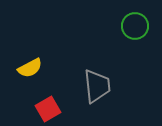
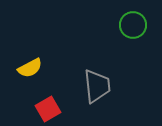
green circle: moved 2 px left, 1 px up
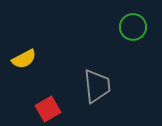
green circle: moved 2 px down
yellow semicircle: moved 6 px left, 9 px up
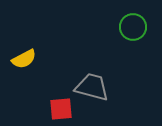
gray trapezoid: moved 5 px left, 1 px down; rotated 69 degrees counterclockwise
red square: moved 13 px right; rotated 25 degrees clockwise
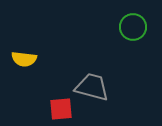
yellow semicircle: rotated 35 degrees clockwise
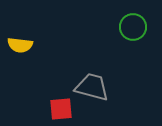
yellow semicircle: moved 4 px left, 14 px up
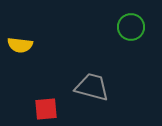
green circle: moved 2 px left
red square: moved 15 px left
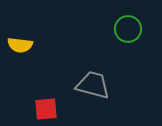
green circle: moved 3 px left, 2 px down
gray trapezoid: moved 1 px right, 2 px up
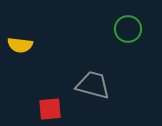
red square: moved 4 px right
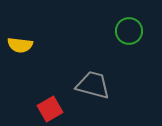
green circle: moved 1 px right, 2 px down
red square: rotated 25 degrees counterclockwise
